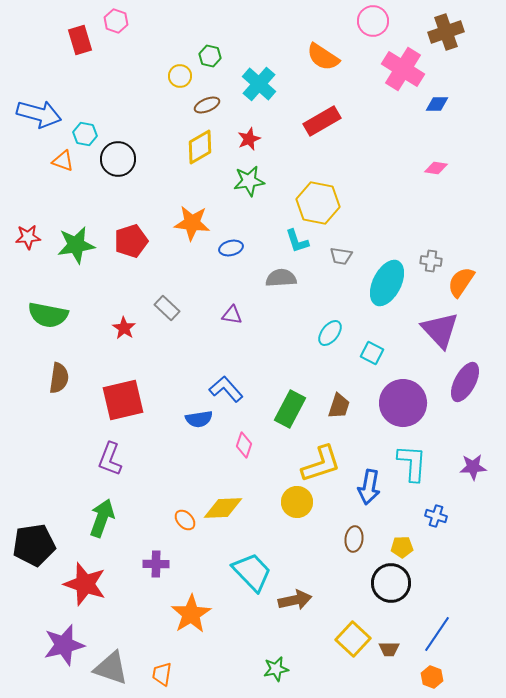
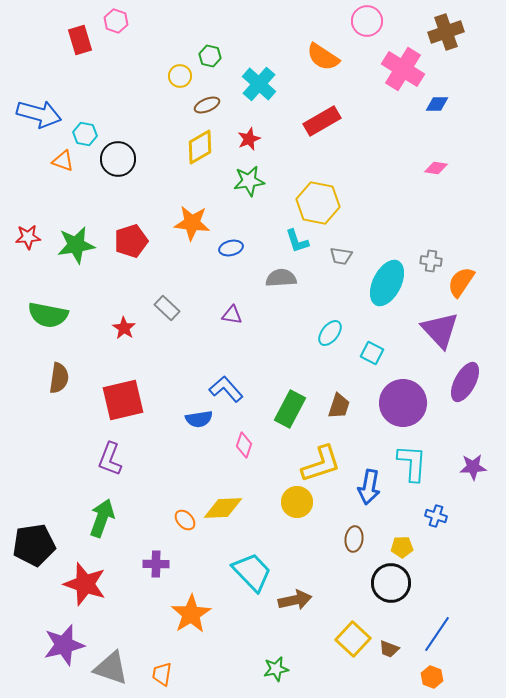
pink circle at (373, 21): moved 6 px left
brown trapezoid at (389, 649): rotated 20 degrees clockwise
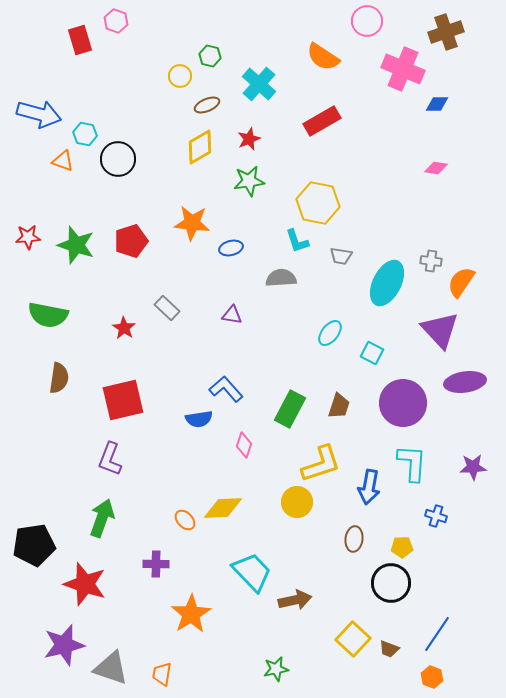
pink cross at (403, 69): rotated 9 degrees counterclockwise
green star at (76, 245): rotated 27 degrees clockwise
purple ellipse at (465, 382): rotated 54 degrees clockwise
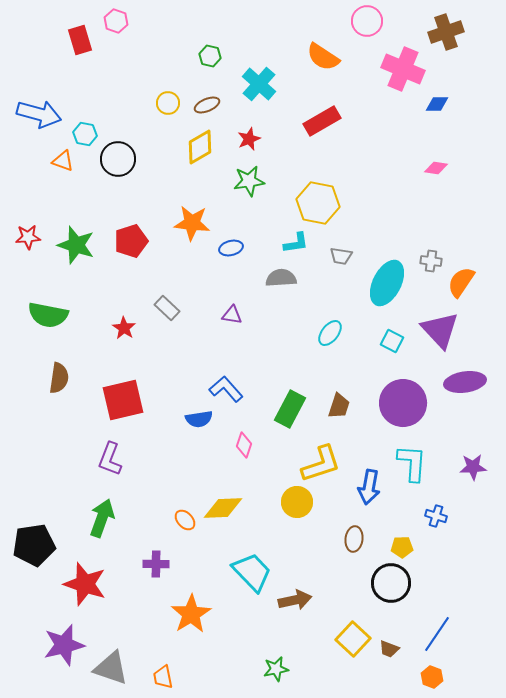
yellow circle at (180, 76): moved 12 px left, 27 px down
cyan L-shape at (297, 241): moved 1 px left, 2 px down; rotated 80 degrees counterclockwise
cyan square at (372, 353): moved 20 px right, 12 px up
orange trapezoid at (162, 674): moved 1 px right, 3 px down; rotated 20 degrees counterclockwise
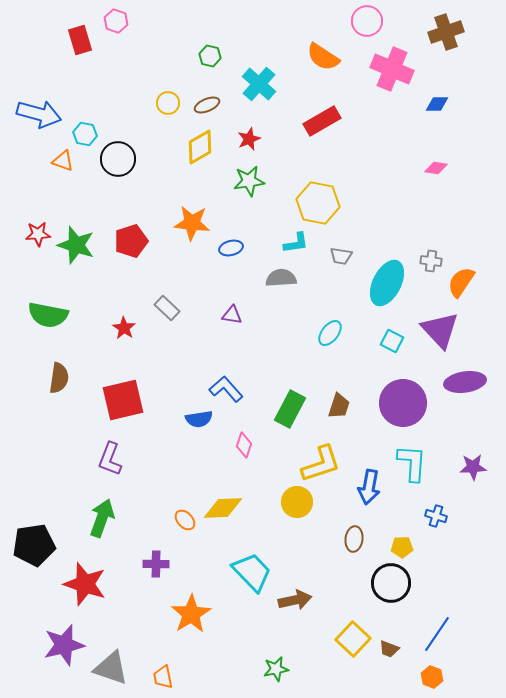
pink cross at (403, 69): moved 11 px left
red star at (28, 237): moved 10 px right, 3 px up
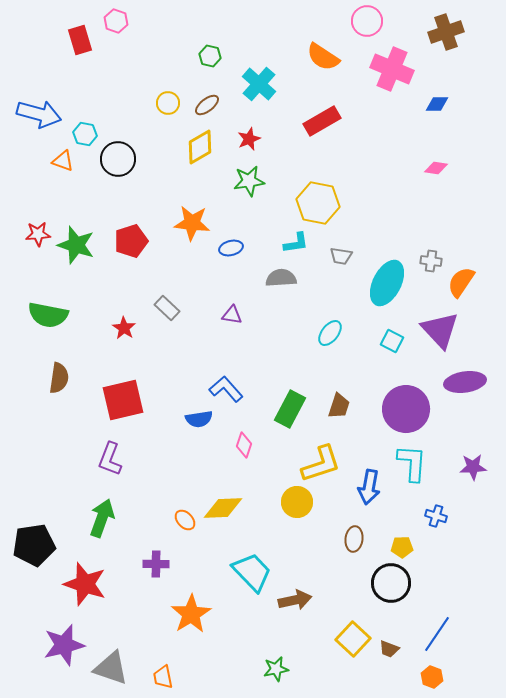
brown ellipse at (207, 105): rotated 15 degrees counterclockwise
purple circle at (403, 403): moved 3 px right, 6 px down
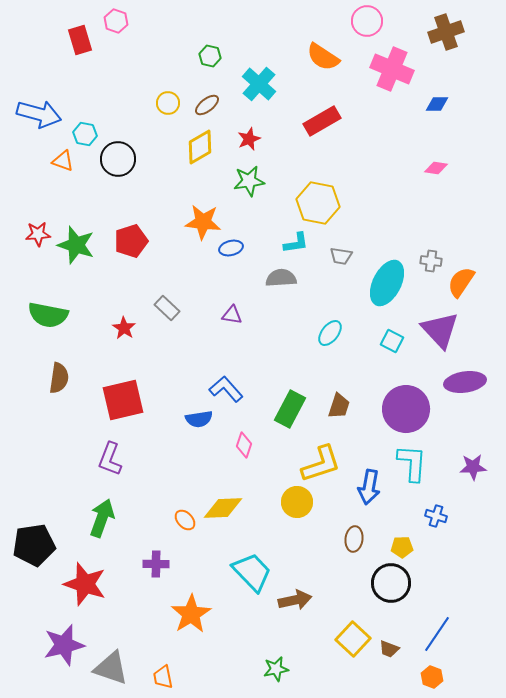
orange star at (192, 223): moved 11 px right, 1 px up
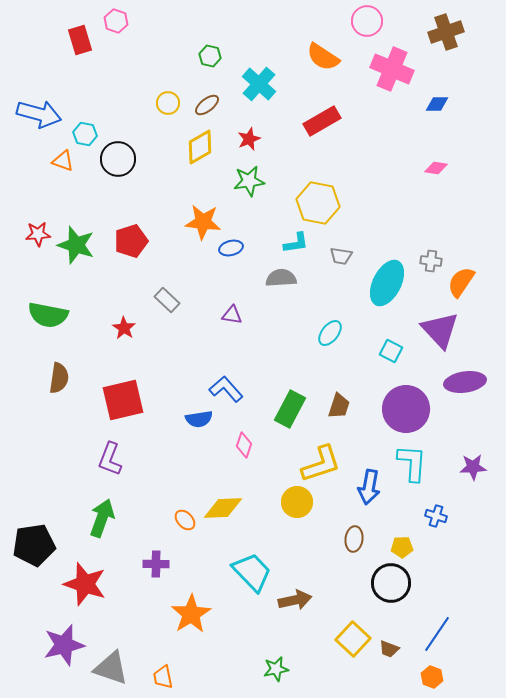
gray rectangle at (167, 308): moved 8 px up
cyan square at (392, 341): moved 1 px left, 10 px down
